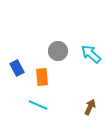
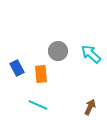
orange rectangle: moved 1 px left, 3 px up
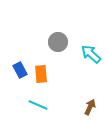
gray circle: moved 9 px up
blue rectangle: moved 3 px right, 2 px down
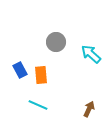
gray circle: moved 2 px left
orange rectangle: moved 1 px down
brown arrow: moved 1 px left, 2 px down
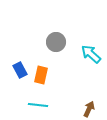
orange rectangle: rotated 18 degrees clockwise
cyan line: rotated 18 degrees counterclockwise
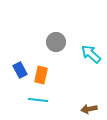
cyan line: moved 5 px up
brown arrow: rotated 126 degrees counterclockwise
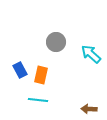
brown arrow: rotated 14 degrees clockwise
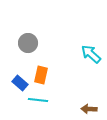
gray circle: moved 28 px left, 1 px down
blue rectangle: moved 13 px down; rotated 21 degrees counterclockwise
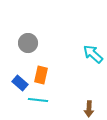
cyan arrow: moved 2 px right
brown arrow: rotated 91 degrees counterclockwise
